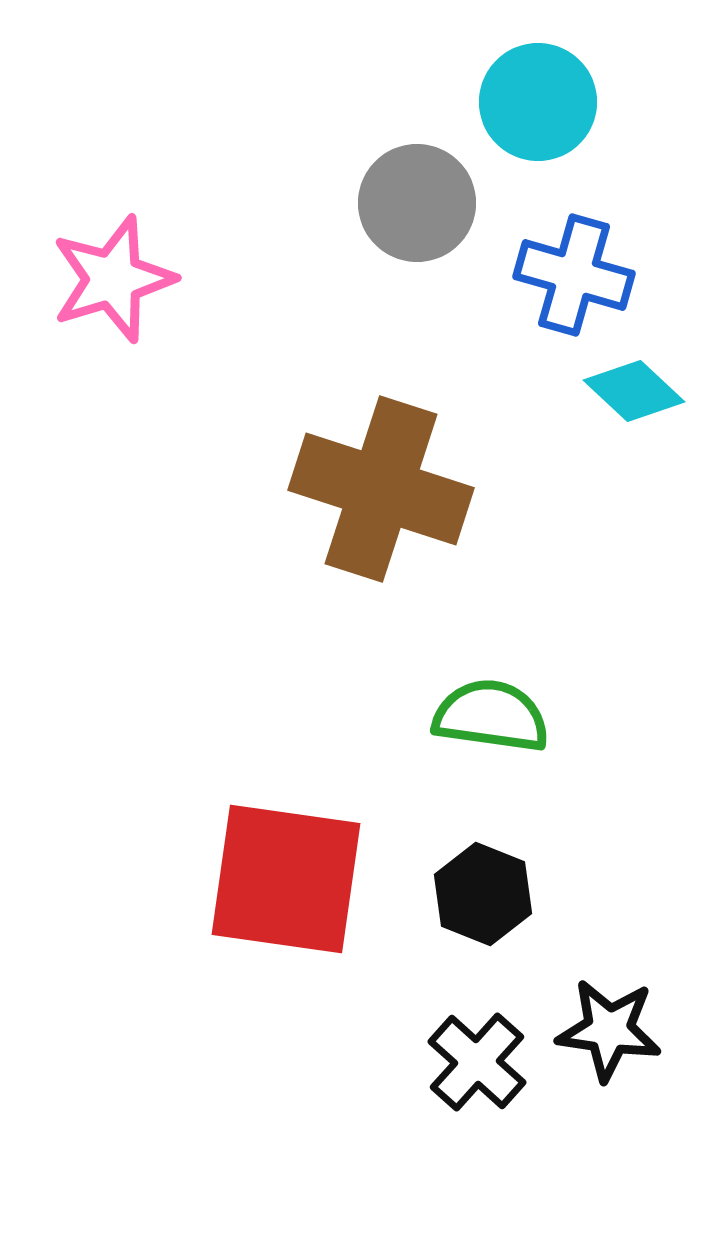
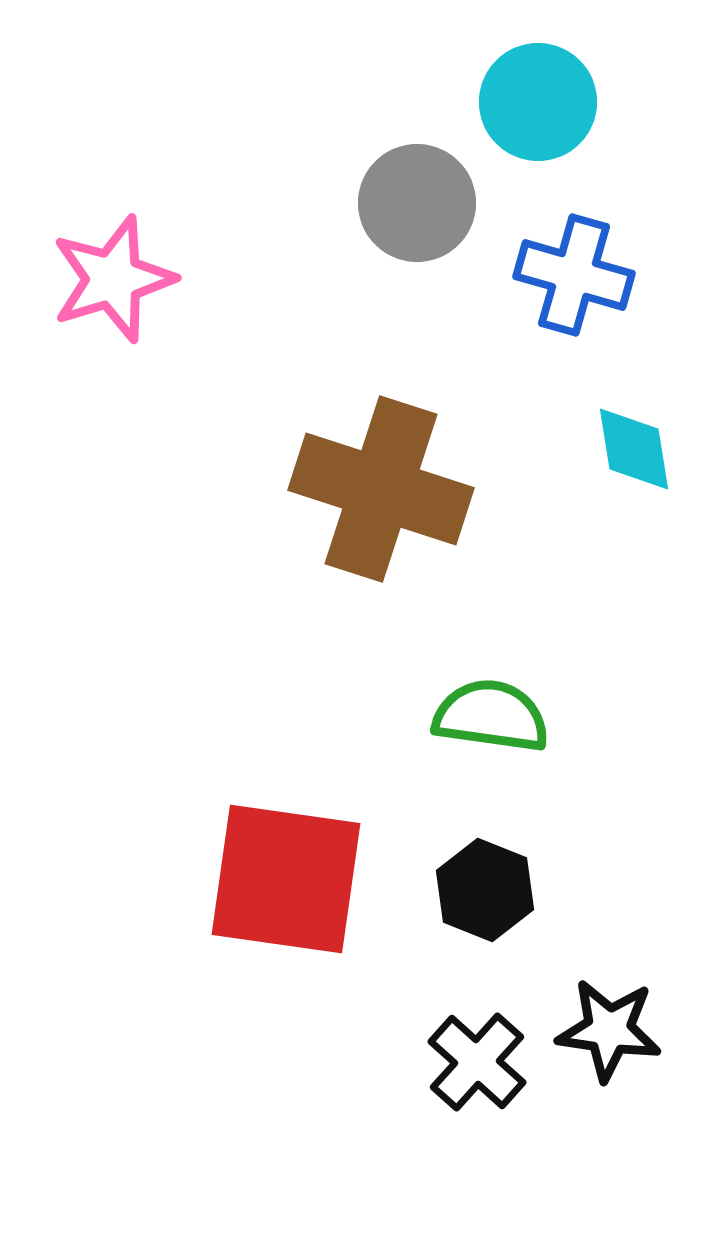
cyan diamond: moved 58 px down; rotated 38 degrees clockwise
black hexagon: moved 2 px right, 4 px up
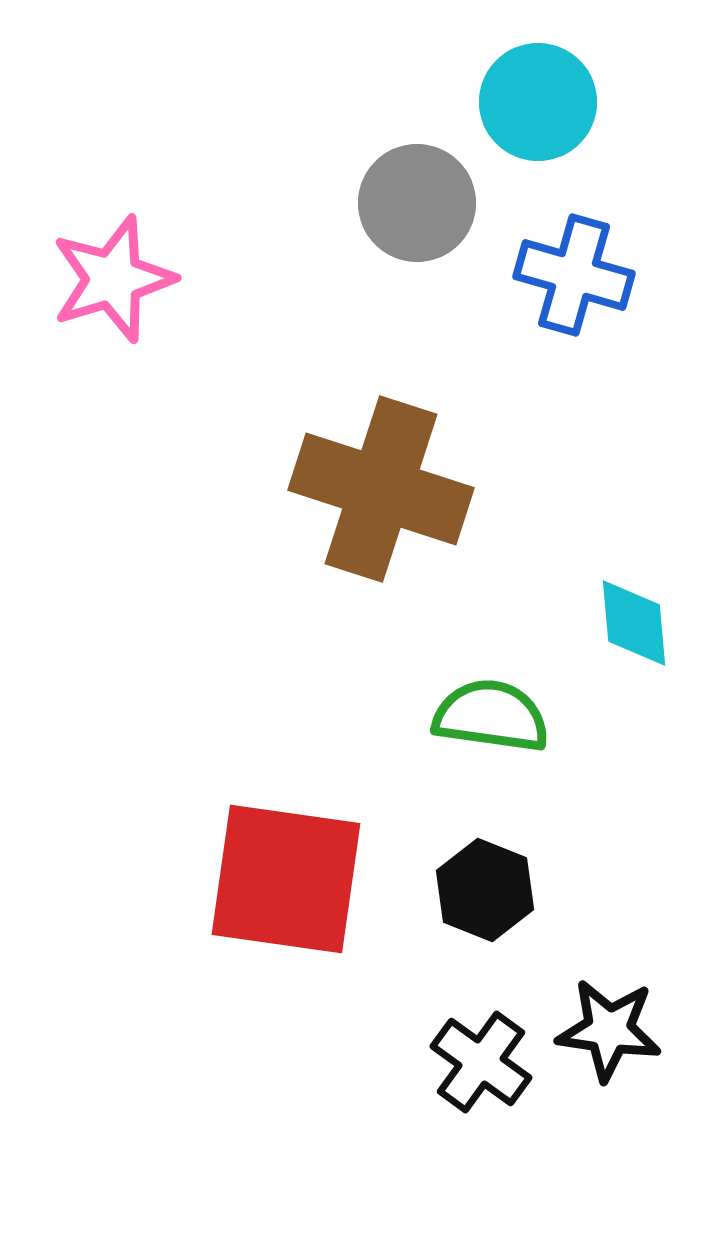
cyan diamond: moved 174 px down; rotated 4 degrees clockwise
black cross: moved 4 px right; rotated 6 degrees counterclockwise
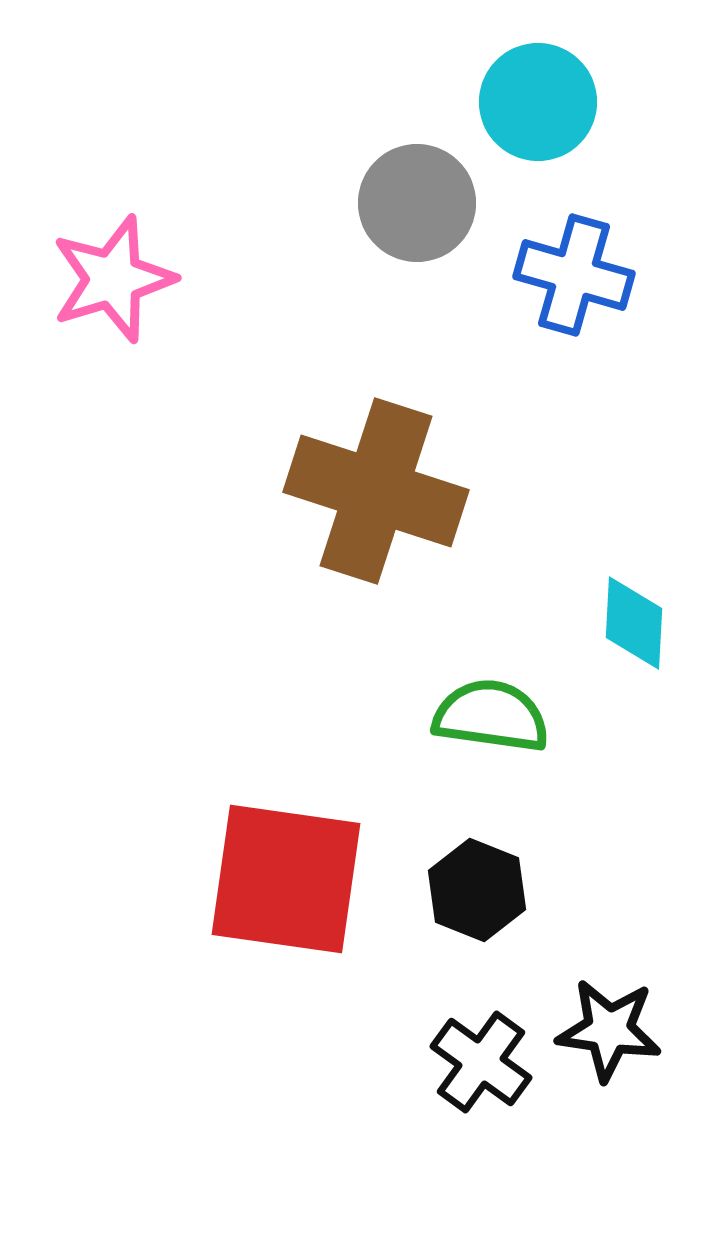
brown cross: moved 5 px left, 2 px down
cyan diamond: rotated 8 degrees clockwise
black hexagon: moved 8 px left
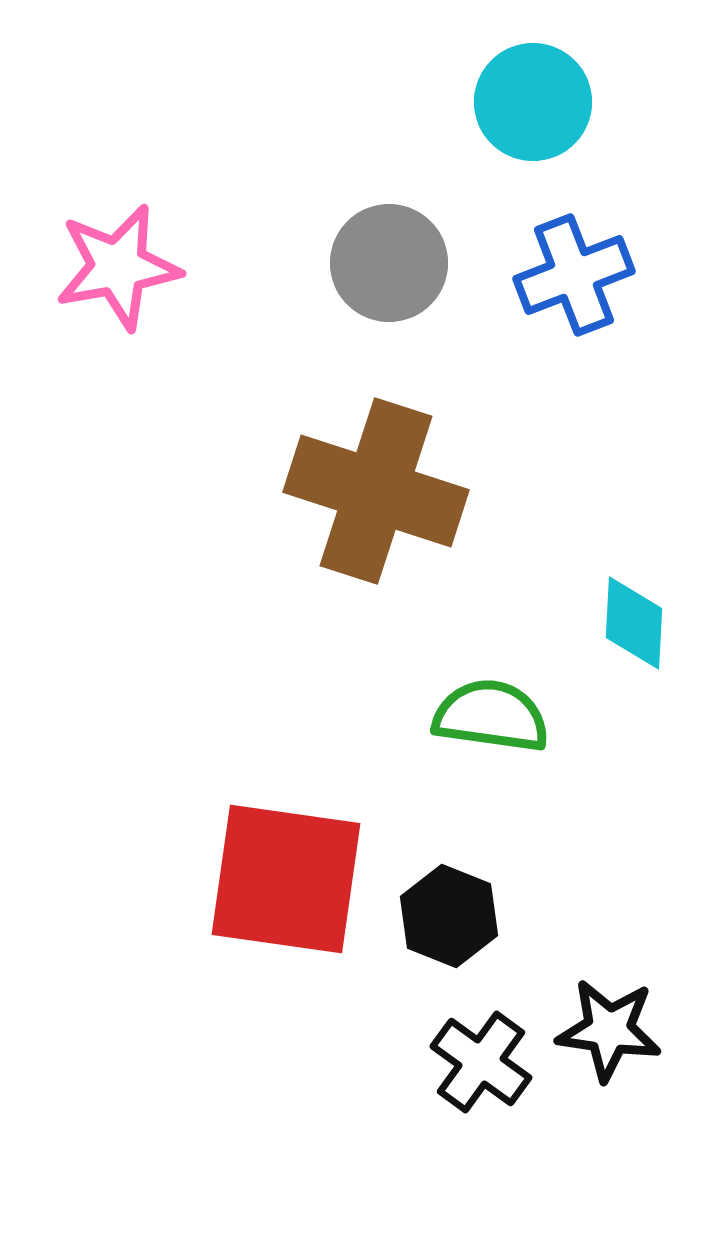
cyan circle: moved 5 px left
gray circle: moved 28 px left, 60 px down
blue cross: rotated 37 degrees counterclockwise
pink star: moved 5 px right, 12 px up; rotated 7 degrees clockwise
black hexagon: moved 28 px left, 26 px down
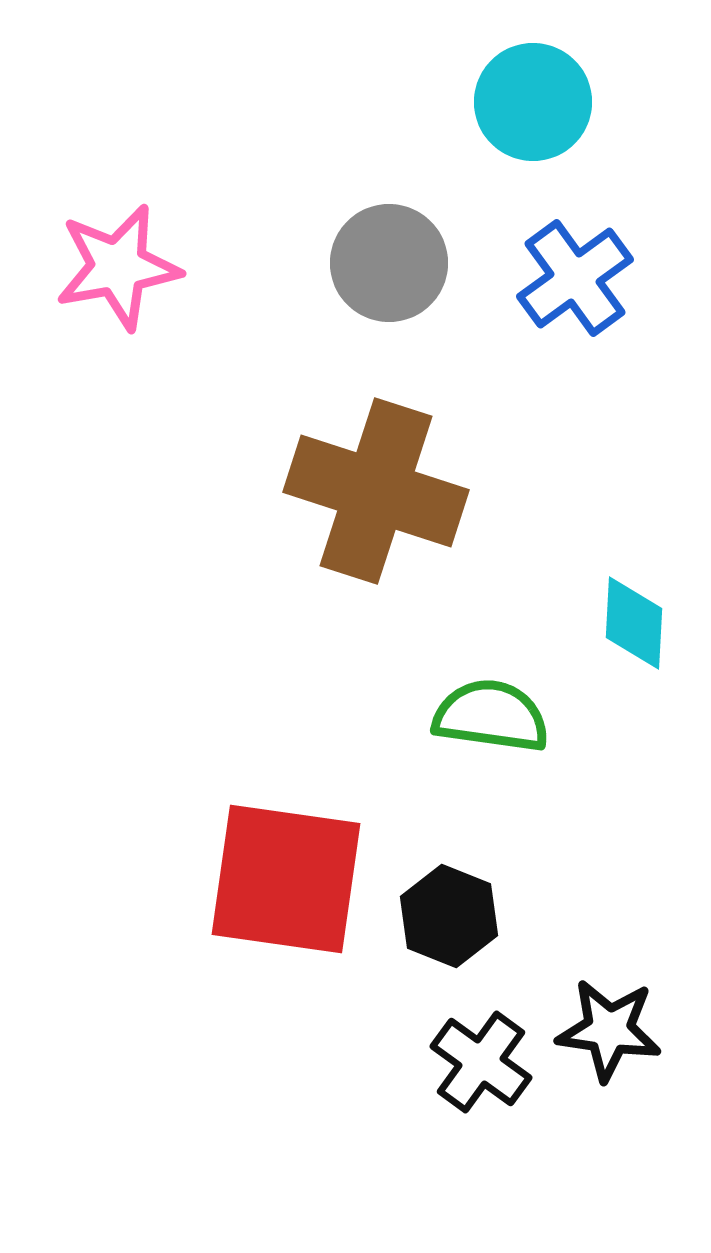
blue cross: moved 1 px right, 3 px down; rotated 15 degrees counterclockwise
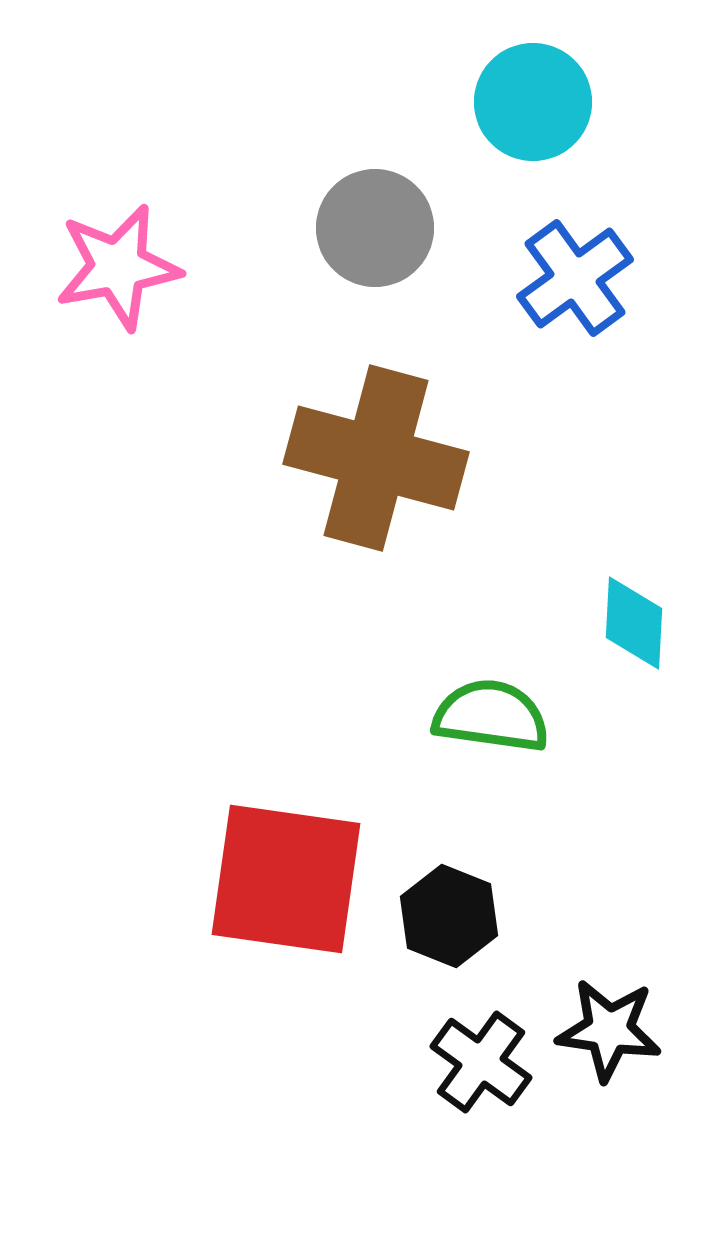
gray circle: moved 14 px left, 35 px up
brown cross: moved 33 px up; rotated 3 degrees counterclockwise
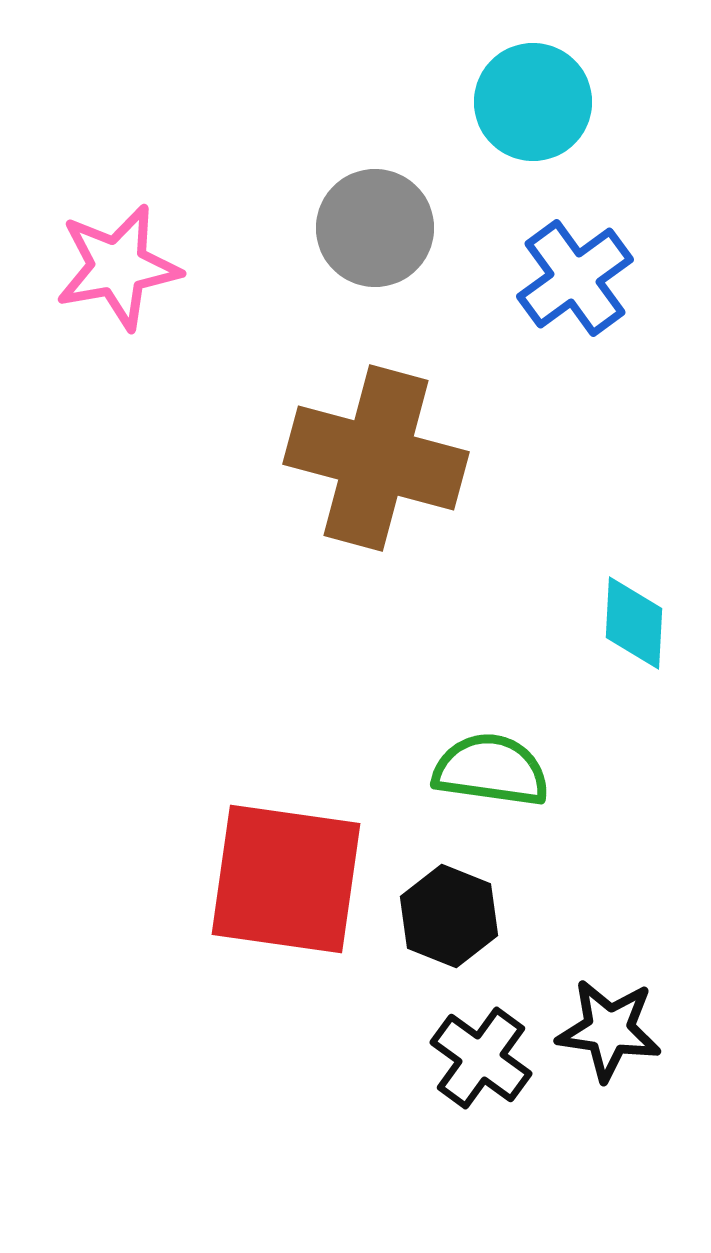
green semicircle: moved 54 px down
black cross: moved 4 px up
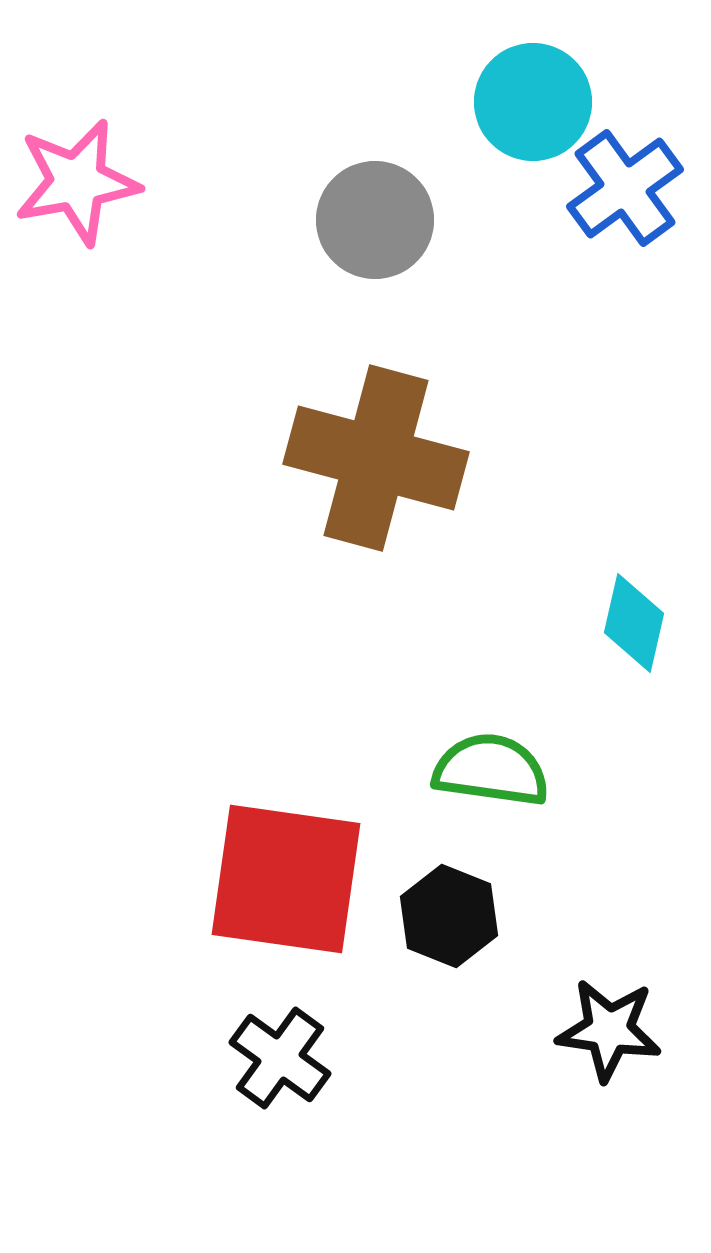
gray circle: moved 8 px up
pink star: moved 41 px left, 85 px up
blue cross: moved 50 px right, 90 px up
cyan diamond: rotated 10 degrees clockwise
black cross: moved 201 px left
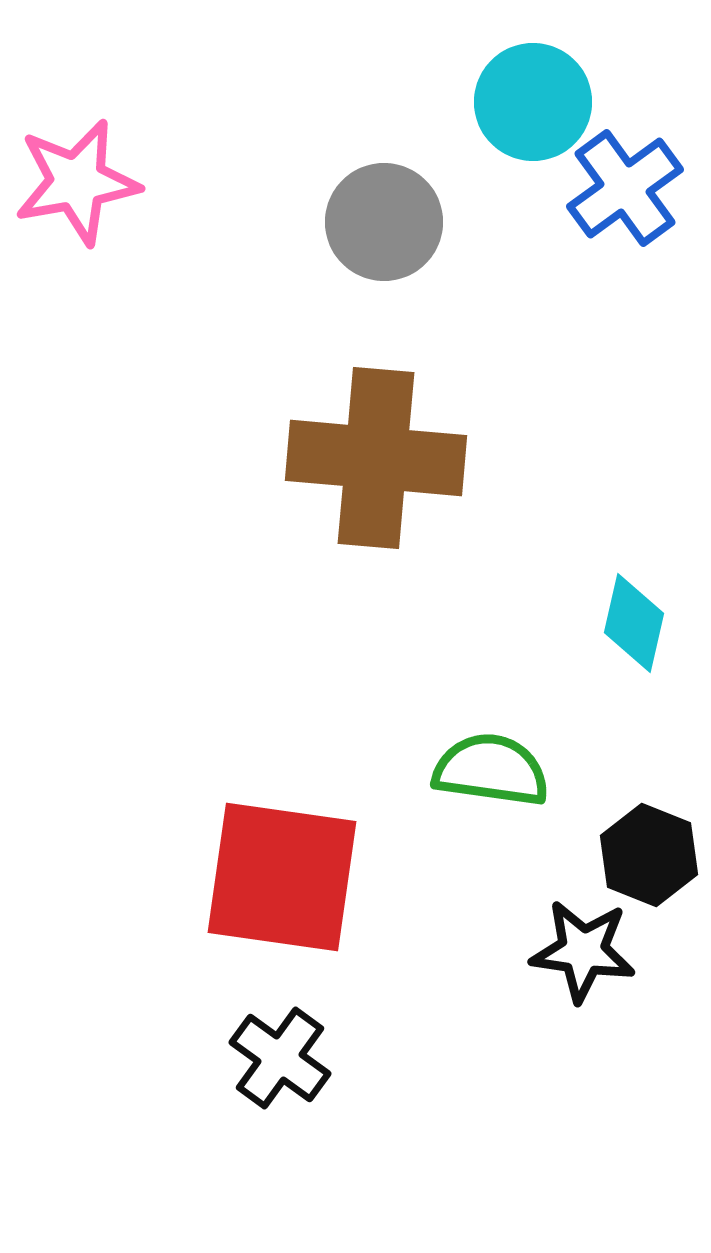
gray circle: moved 9 px right, 2 px down
brown cross: rotated 10 degrees counterclockwise
red square: moved 4 px left, 2 px up
black hexagon: moved 200 px right, 61 px up
black star: moved 26 px left, 79 px up
